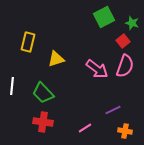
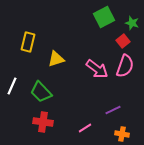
white line: rotated 18 degrees clockwise
green trapezoid: moved 2 px left, 1 px up
orange cross: moved 3 px left, 3 px down
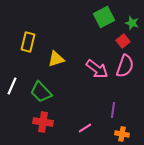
purple line: rotated 56 degrees counterclockwise
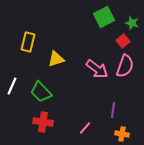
pink line: rotated 16 degrees counterclockwise
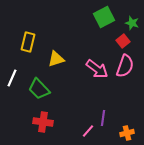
white line: moved 8 px up
green trapezoid: moved 2 px left, 3 px up
purple line: moved 10 px left, 8 px down
pink line: moved 3 px right, 3 px down
orange cross: moved 5 px right, 1 px up; rotated 24 degrees counterclockwise
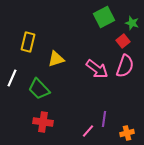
purple line: moved 1 px right, 1 px down
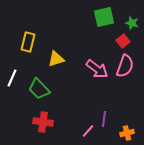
green square: rotated 15 degrees clockwise
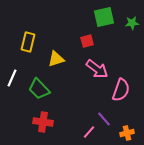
green star: rotated 24 degrees counterclockwise
red square: moved 36 px left; rotated 24 degrees clockwise
pink semicircle: moved 4 px left, 24 px down
purple line: rotated 49 degrees counterclockwise
pink line: moved 1 px right, 1 px down
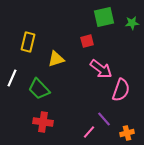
pink arrow: moved 4 px right
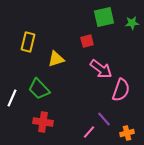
white line: moved 20 px down
